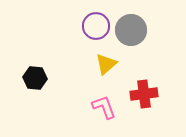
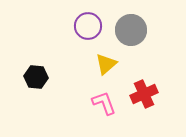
purple circle: moved 8 px left
black hexagon: moved 1 px right, 1 px up
red cross: rotated 16 degrees counterclockwise
pink L-shape: moved 4 px up
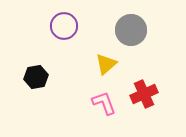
purple circle: moved 24 px left
black hexagon: rotated 15 degrees counterclockwise
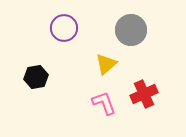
purple circle: moved 2 px down
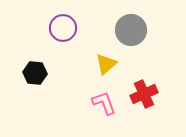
purple circle: moved 1 px left
black hexagon: moved 1 px left, 4 px up; rotated 15 degrees clockwise
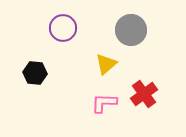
red cross: rotated 12 degrees counterclockwise
pink L-shape: rotated 68 degrees counterclockwise
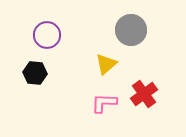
purple circle: moved 16 px left, 7 px down
